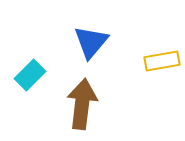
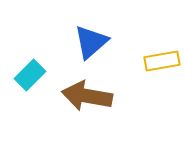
blue triangle: rotated 9 degrees clockwise
brown arrow: moved 5 px right, 8 px up; rotated 87 degrees counterclockwise
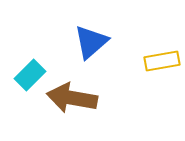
brown arrow: moved 15 px left, 2 px down
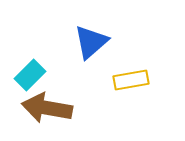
yellow rectangle: moved 31 px left, 19 px down
brown arrow: moved 25 px left, 10 px down
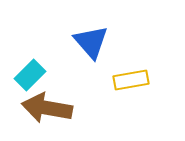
blue triangle: rotated 30 degrees counterclockwise
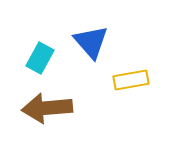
cyan rectangle: moved 10 px right, 17 px up; rotated 16 degrees counterclockwise
brown arrow: rotated 15 degrees counterclockwise
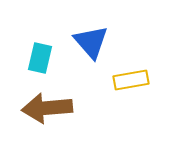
cyan rectangle: rotated 16 degrees counterclockwise
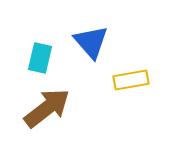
brown arrow: rotated 147 degrees clockwise
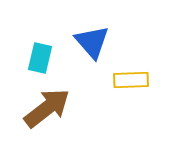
blue triangle: moved 1 px right
yellow rectangle: rotated 8 degrees clockwise
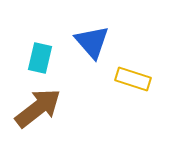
yellow rectangle: moved 2 px right, 1 px up; rotated 20 degrees clockwise
brown arrow: moved 9 px left
